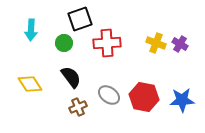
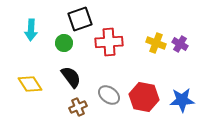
red cross: moved 2 px right, 1 px up
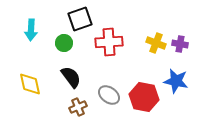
purple cross: rotated 21 degrees counterclockwise
yellow diamond: rotated 20 degrees clockwise
blue star: moved 6 px left, 19 px up; rotated 15 degrees clockwise
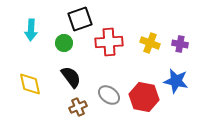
yellow cross: moved 6 px left
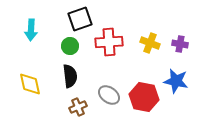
green circle: moved 6 px right, 3 px down
black semicircle: moved 1 px left, 1 px up; rotated 30 degrees clockwise
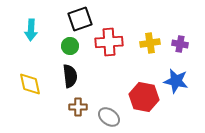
yellow cross: rotated 30 degrees counterclockwise
gray ellipse: moved 22 px down
brown cross: rotated 24 degrees clockwise
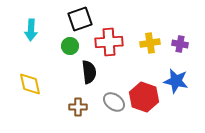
black semicircle: moved 19 px right, 4 px up
red hexagon: rotated 8 degrees clockwise
gray ellipse: moved 5 px right, 15 px up
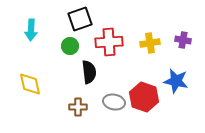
purple cross: moved 3 px right, 4 px up
gray ellipse: rotated 25 degrees counterclockwise
